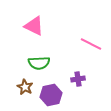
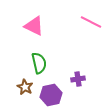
pink line: moved 22 px up
green semicircle: rotated 100 degrees counterclockwise
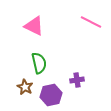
purple cross: moved 1 px left, 1 px down
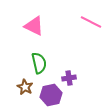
purple cross: moved 8 px left, 2 px up
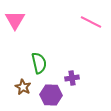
pink triangle: moved 19 px left, 6 px up; rotated 35 degrees clockwise
purple cross: moved 3 px right
brown star: moved 2 px left
purple hexagon: rotated 15 degrees clockwise
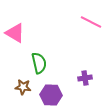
pink triangle: moved 13 px down; rotated 30 degrees counterclockwise
purple cross: moved 13 px right
brown star: rotated 21 degrees counterclockwise
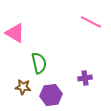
purple hexagon: rotated 10 degrees counterclockwise
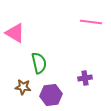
pink line: rotated 20 degrees counterclockwise
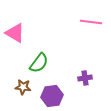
green semicircle: rotated 50 degrees clockwise
purple hexagon: moved 1 px right, 1 px down
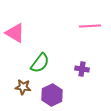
pink line: moved 1 px left, 4 px down; rotated 10 degrees counterclockwise
green semicircle: moved 1 px right
purple cross: moved 3 px left, 9 px up; rotated 16 degrees clockwise
purple hexagon: moved 1 px up; rotated 20 degrees counterclockwise
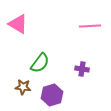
pink triangle: moved 3 px right, 9 px up
purple hexagon: rotated 10 degrees clockwise
